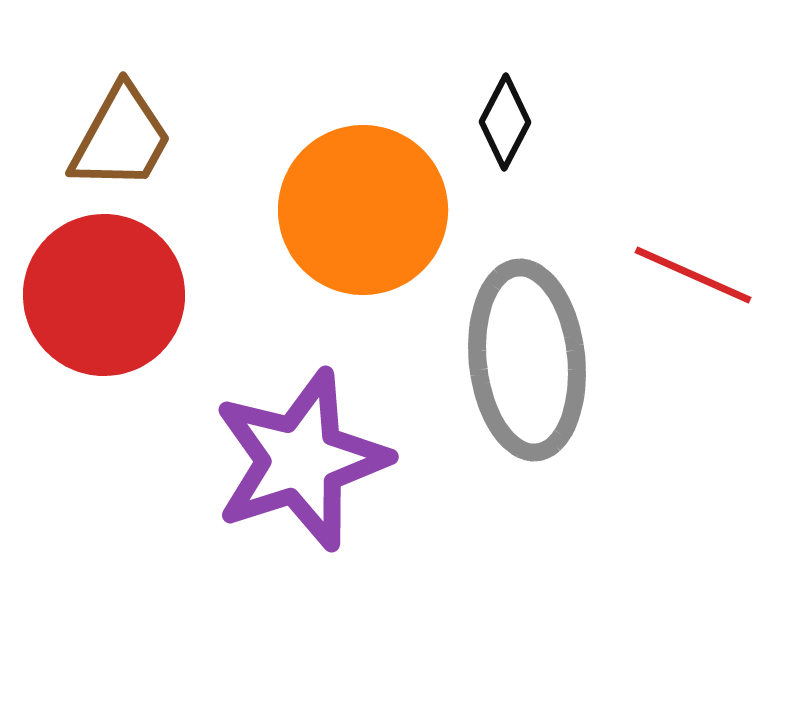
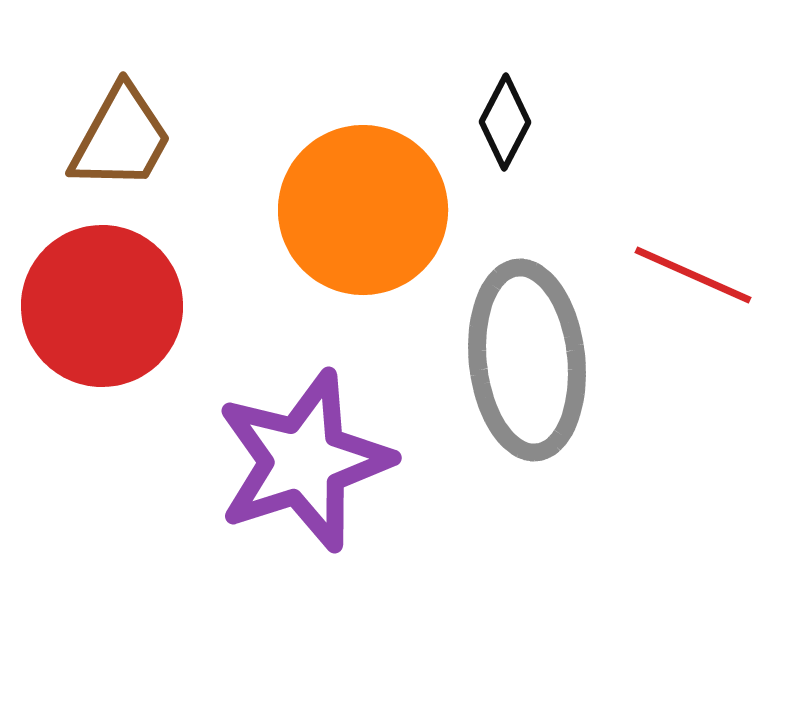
red circle: moved 2 px left, 11 px down
purple star: moved 3 px right, 1 px down
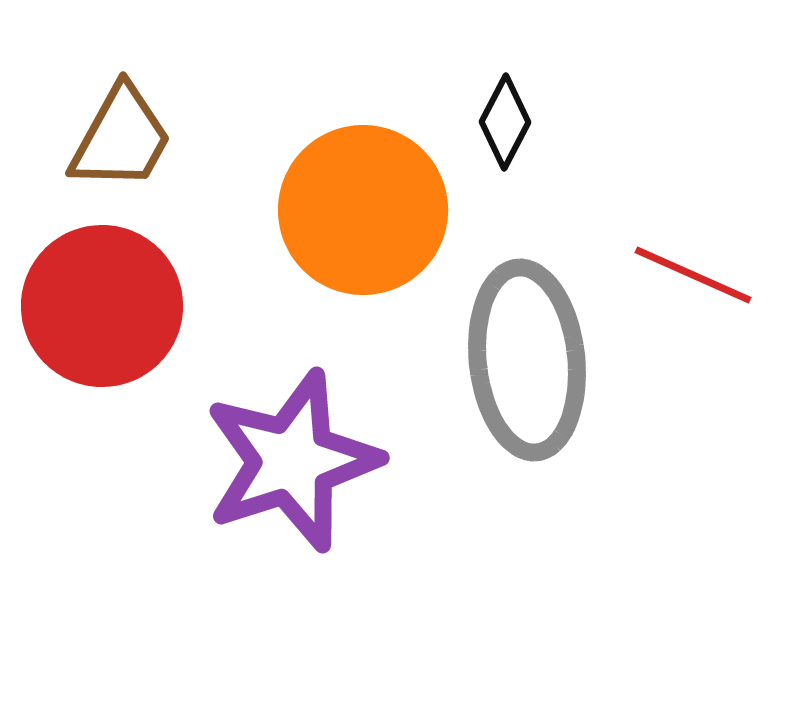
purple star: moved 12 px left
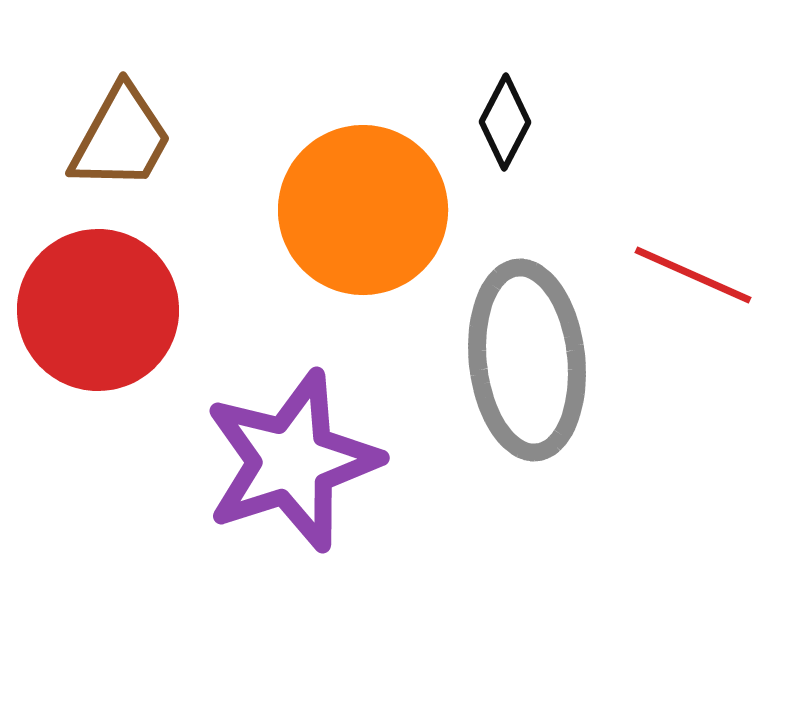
red circle: moved 4 px left, 4 px down
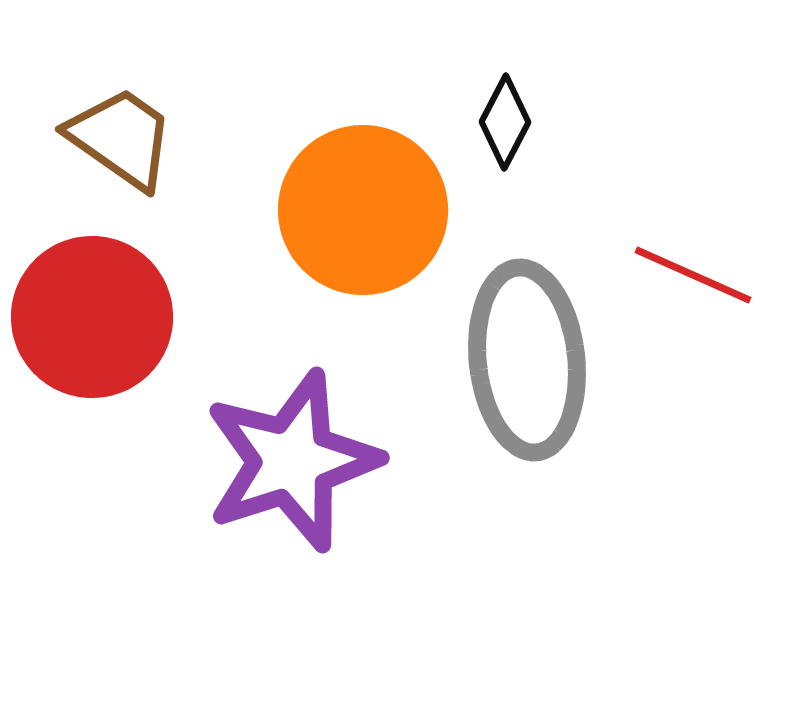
brown trapezoid: rotated 84 degrees counterclockwise
red circle: moved 6 px left, 7 px down
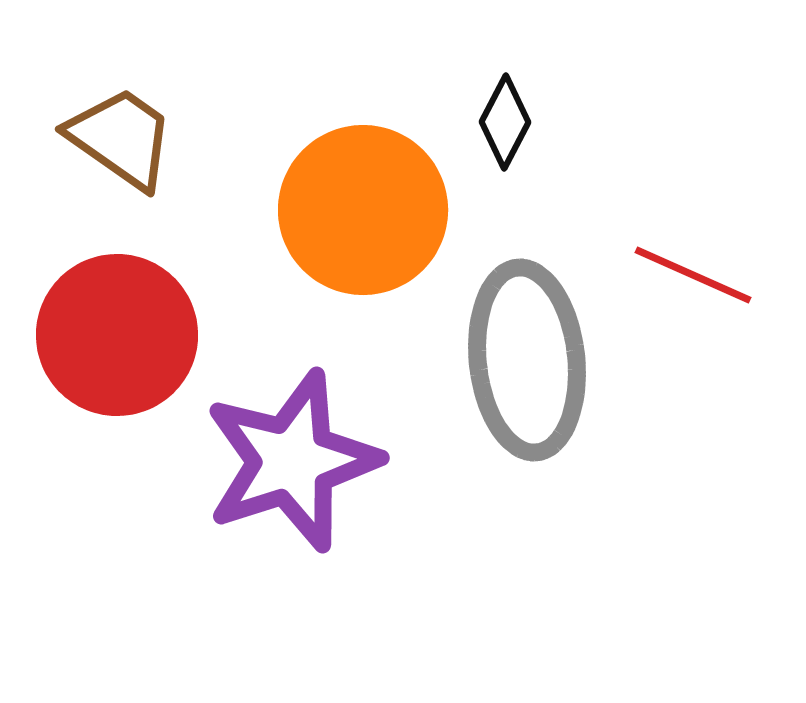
red circle: moved 25 px right, 18 px down
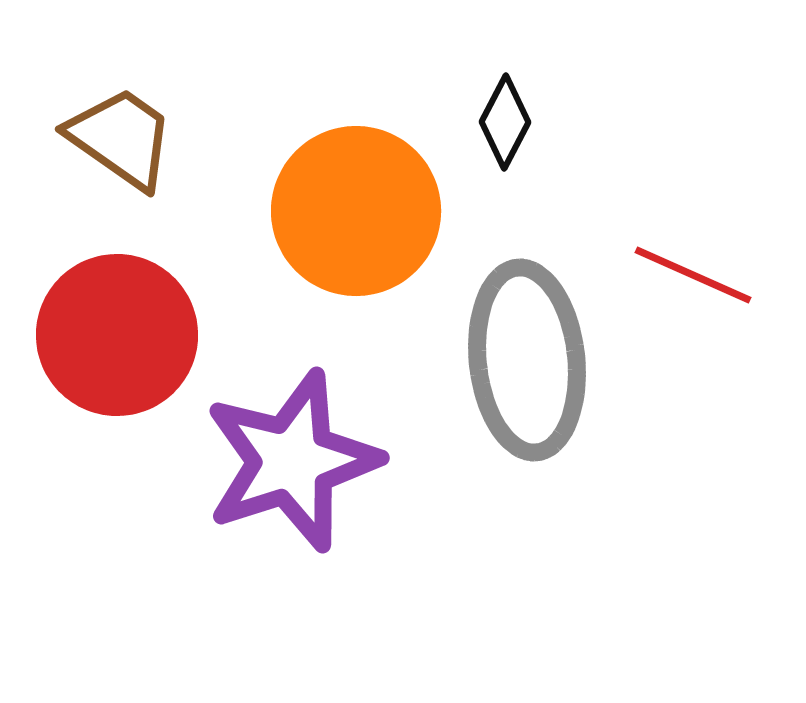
orange circle: moved 7 px left, 1 px down
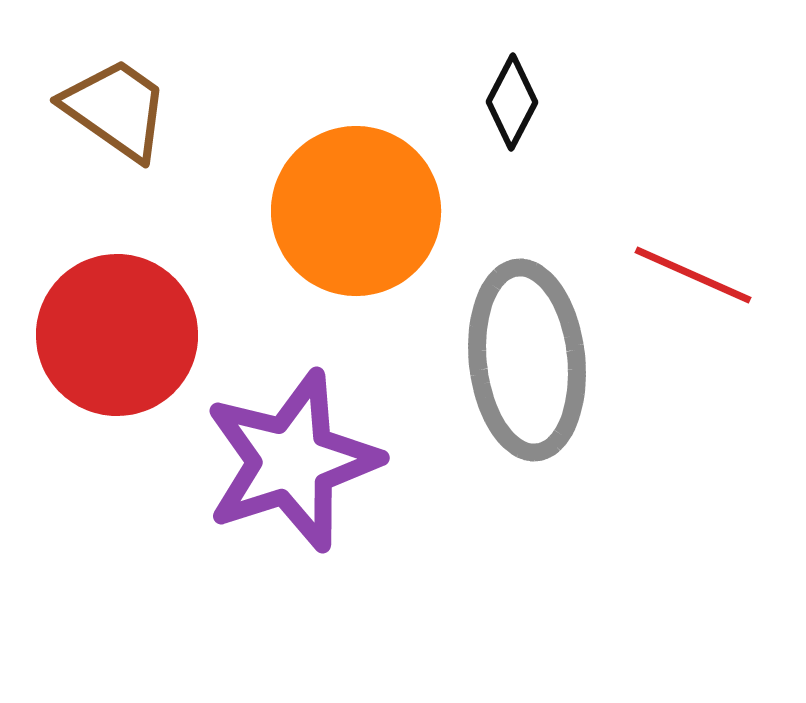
black diamond: moved 7 px right, 20 px up
brown trapezoid: moved 5 px left, 29 px up
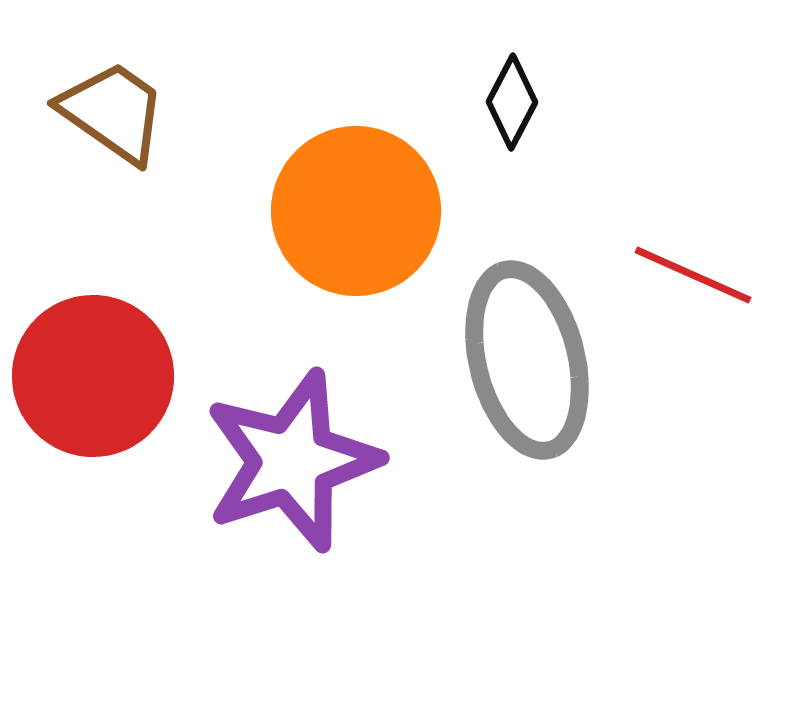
brown trapezoid: moved 3 px left, 3 px down
red circle: moved 24 px left, 41 px down
gray ellipse: rotated 8 degrees counterclockwise
